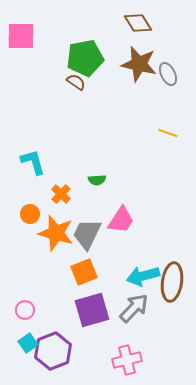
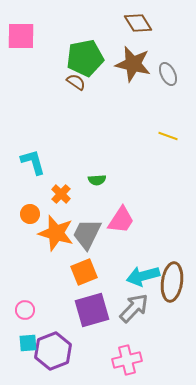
brown star: moved 6 px left
yellow line: moved 3 px down
cyan square: rotated 30 degrees clockwise
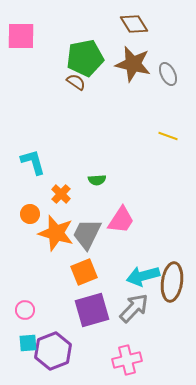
brown diamond: moved 4 px left, 1 px down
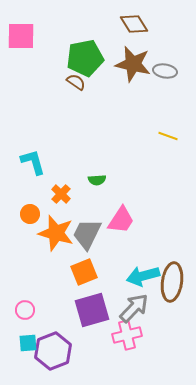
gray ellipse: moved 3 px left, 3 px up; rotated 55 degrees counterclockwise
pink cross: moved 25 px up
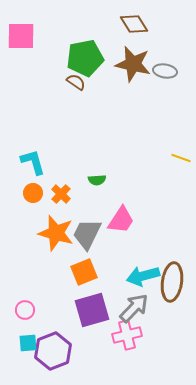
yellow line: moved 13 px right, 22 px down
orange circle: moved 3 px right, 21 px up
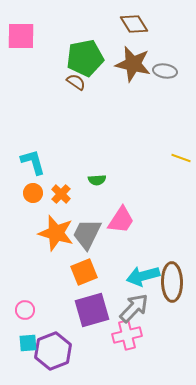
brown ellipse: rotated 9 degrees counterclockwise
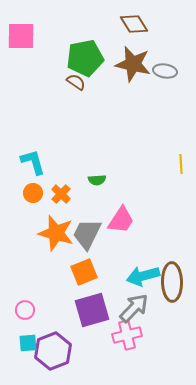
yellow line: moved 6 px down; rotated 66 degrees clockwise
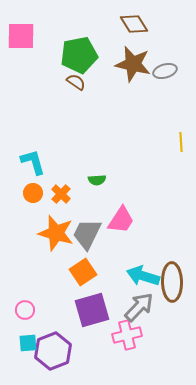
green pentagon: moved 6 px left, 3 px up
gray ellipse: rotated 25 degrees counterclockwise
yellow line: moved 22 px up
orange square: moved 1 px left; rotated 12 degrees counterclockwise
cyan arrow: rotated 32 degrees clockwise
gray arrow: moved 5 px right, 1 px up
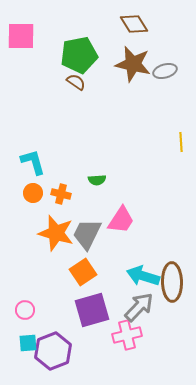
orange cross: rotated 30 degrees counterclockwise
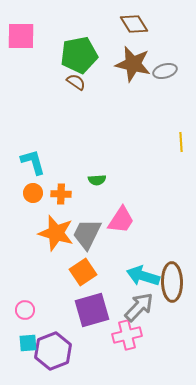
orange cross: rotated 12 degrees counterclockwise
